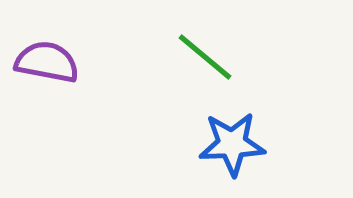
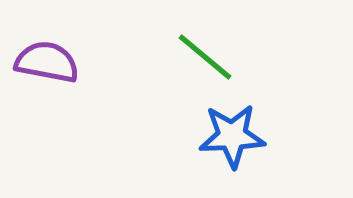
blue star: moved 8 px up
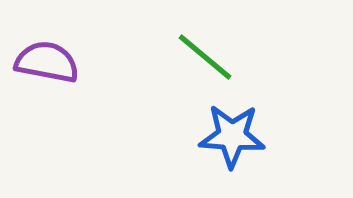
blue star: rotated 6 degrees clockwise
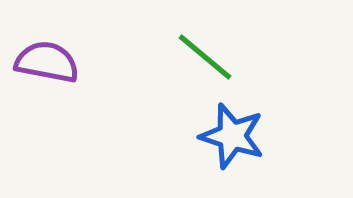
blue star: rotated 14 degrees clockwise
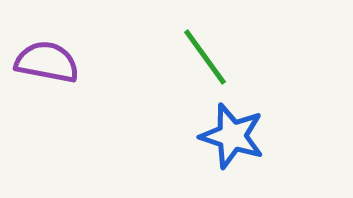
green line: rotated 14 degrees clockwise
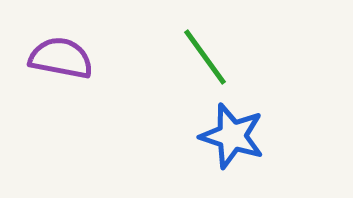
purple semicircle: moved 14 px right, 4 px up
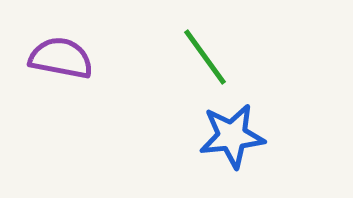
blue star: rotated 24 degrees counterclockwise
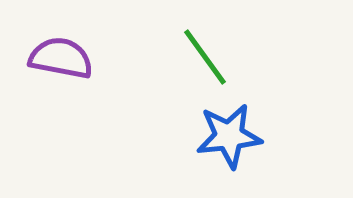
blue star: moved 3 px left
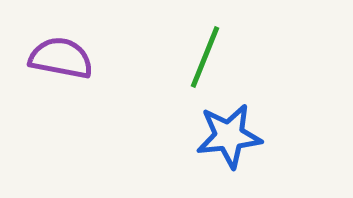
green line: rotated 58 degrees clockwise
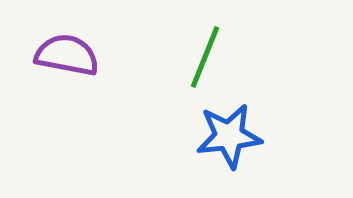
purple semicircle: moved 6 px right, 3 px up
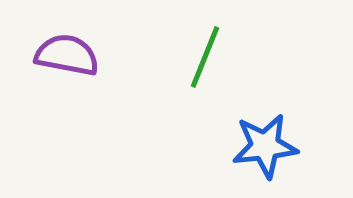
blue star: moved 36 px right, 10 px down
